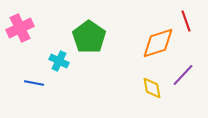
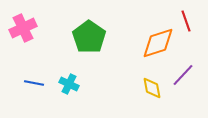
pink cross: moved 3 px right
cyan cross: moved 10 px right, 23 px down
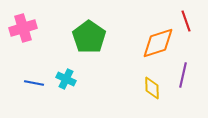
pink cross: rotated 8 degrees clockwise
purple line: rotated 30 degrees counterclockwise
cyan cross: moved 3 px left, 5 px up
yellow diamond: rotated 10 degrees clockwise
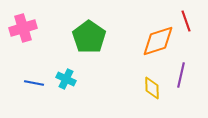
orange diamond: moved 2 px up
purple line: moved 2 px left
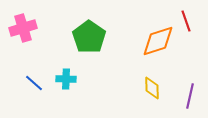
purple line: moved 9 px right, 21 px down
cyan cross: rotated 24 degrees counterclockwise
blue line: rotated 30 degrees clockwise
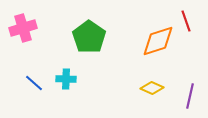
yellow diamond: rotated 65 degrees counterclockwise
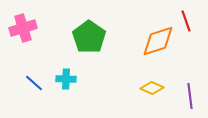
purple line: rotated 20 degrees counterclockwise
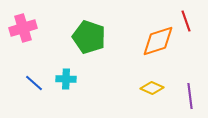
green pentagon: rotated 16 degrees counterclockwise
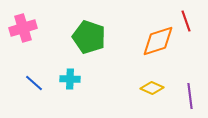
cyan cross: moved 4 px right
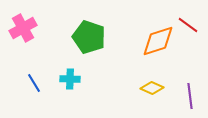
red line: moved 2 px right, 4 px down; rotated 35 degrees counterclockwise
pink cross: rotated 12 degrees counterclockwise
blue line: rotated 18 degrees clockwise
